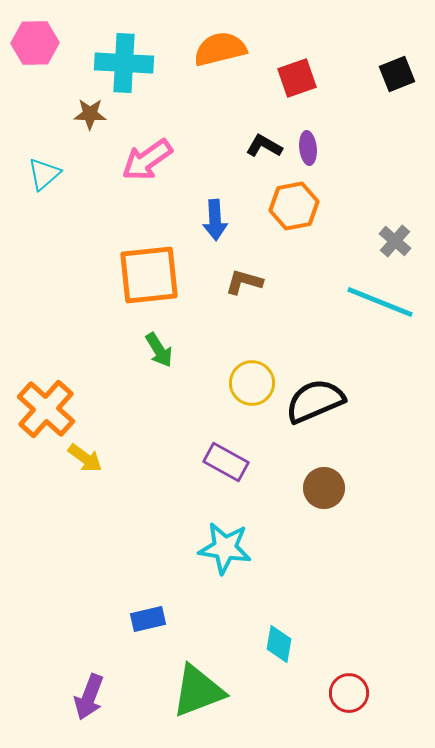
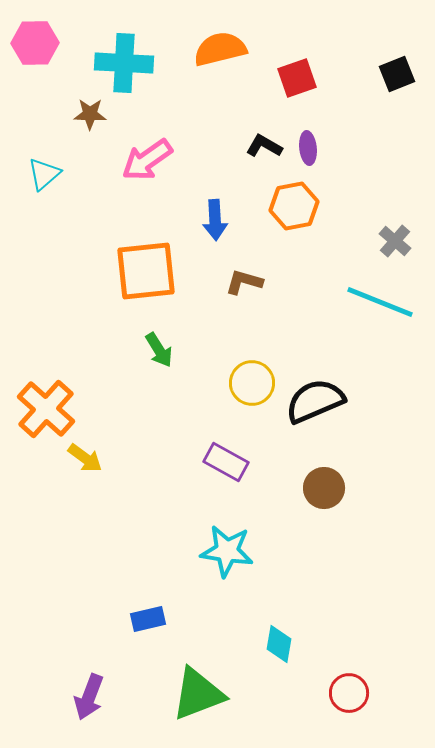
orange square: moved 3 px left, 4 px up
cyan star: moved 2 px right, 3 px down
green triangle: moved 3 px down
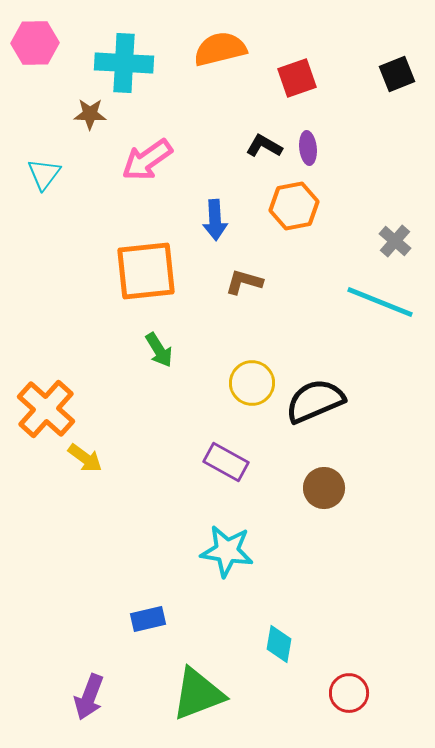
cyan triangle: rotated 12 degrees counterclockwise
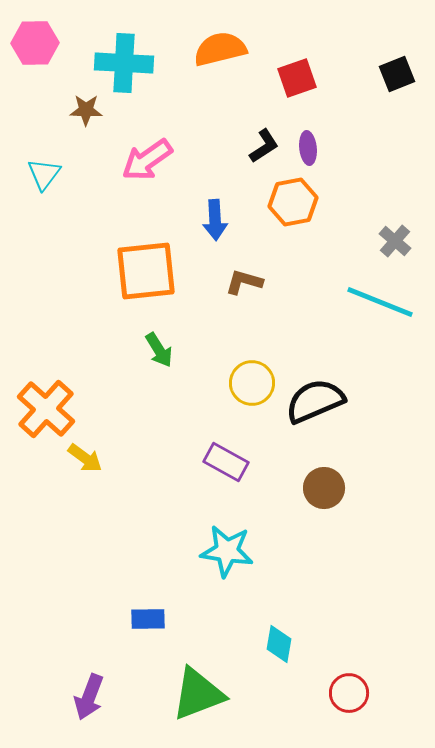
brown star: moved 4 px left, 4 px up
black L-shape: rotated 117 degrees clockwise
orange hexagon: moved 1 px left, 4 px up
blue rectangle: rotated 12 degrees clockwise
